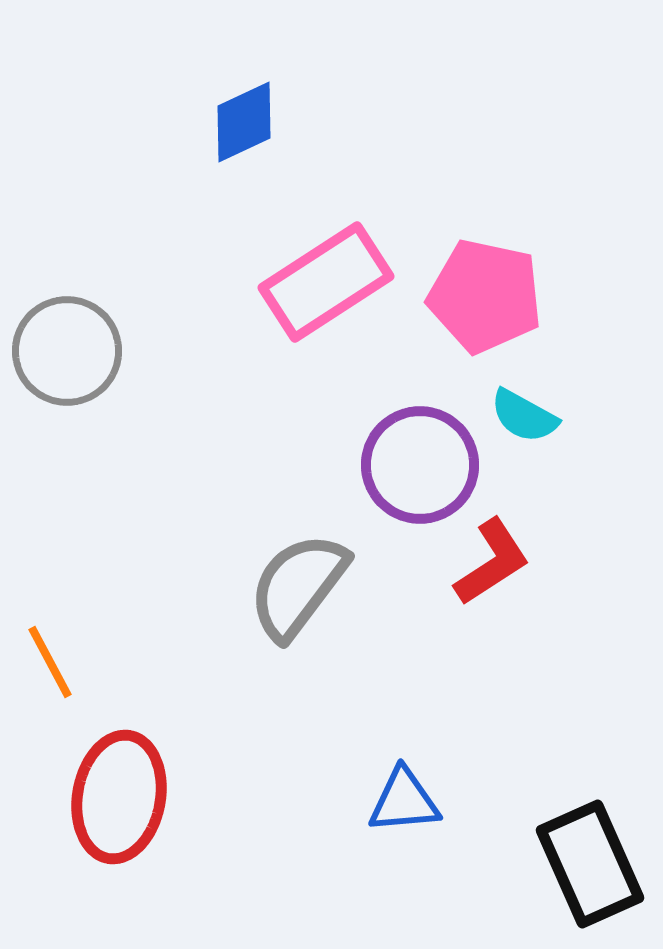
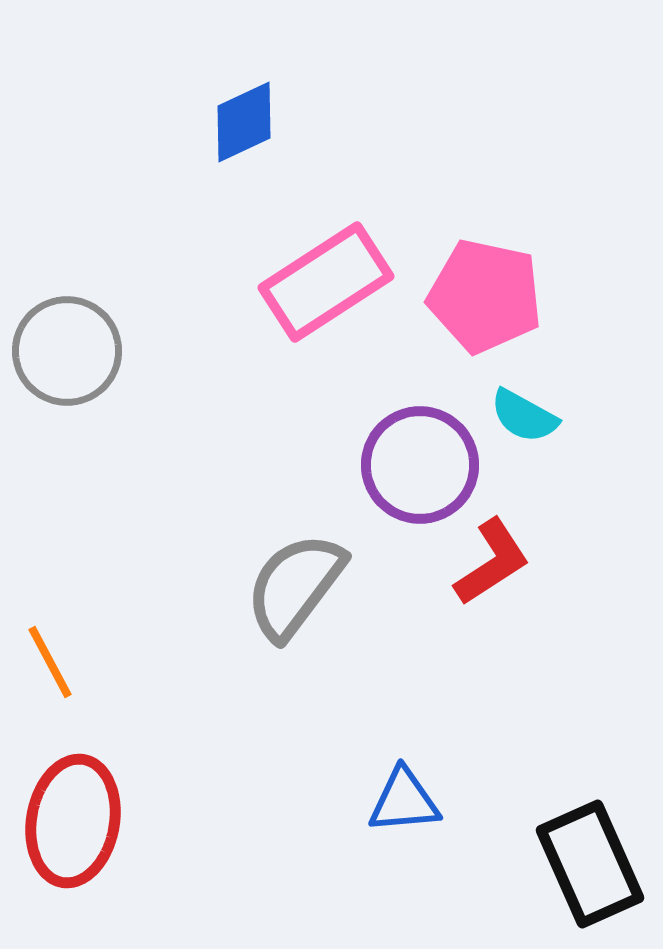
gray semicircle: moved 3 px left
red ellipse: moved 46 px left, 24 px down
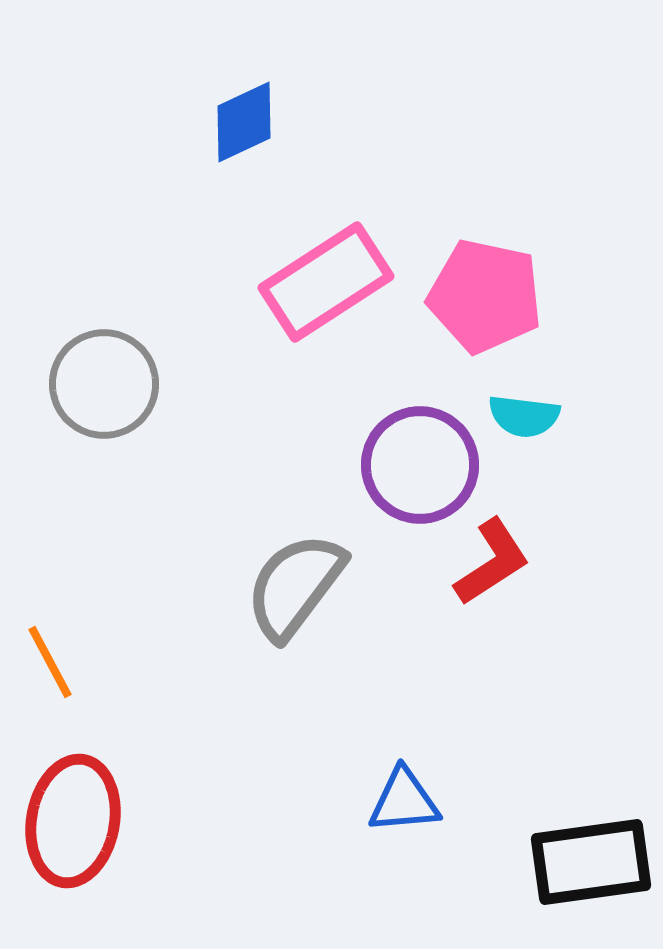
gray circle: moved 37 px right, 33 px down
cyan semicircle: rotated 22 degrees counterclockwise
black rectangle: moved 1 px right, 2 px up; rotated 74 degrees counterclockwise
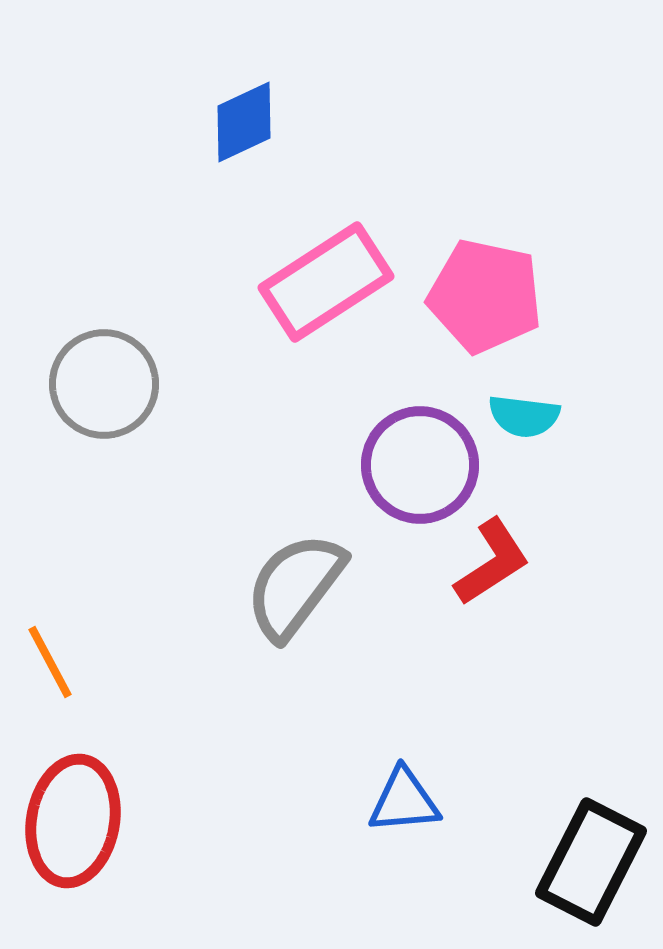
black rectangle: rotated 55 degrees counterclockwise
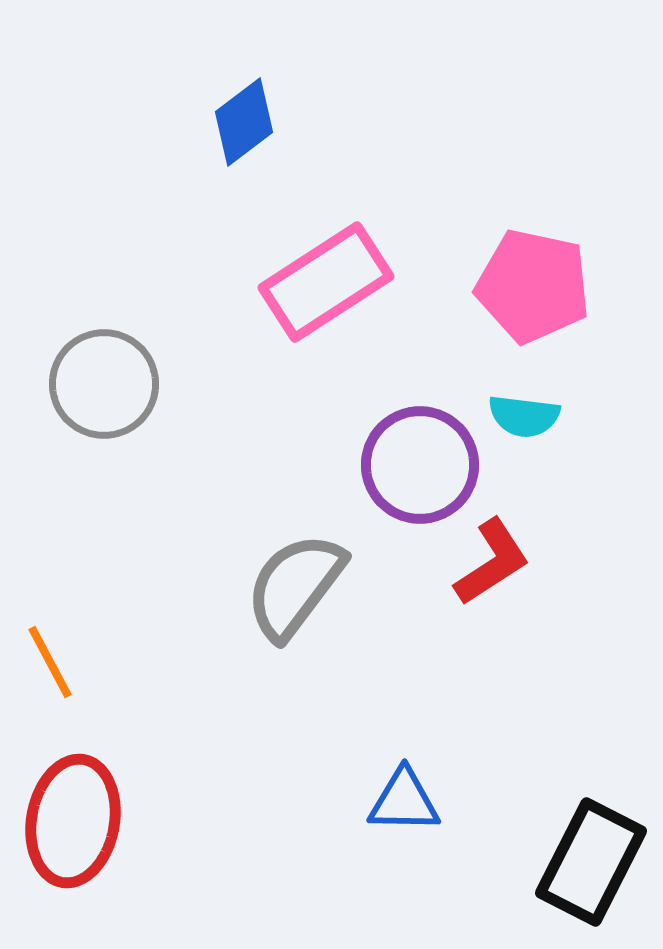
blue diamond: rotated 12 degrees counterclockwise
pink pentagon: moved 48 px right, 10 px up
blue triangle: rotated 6 degrees clockwise
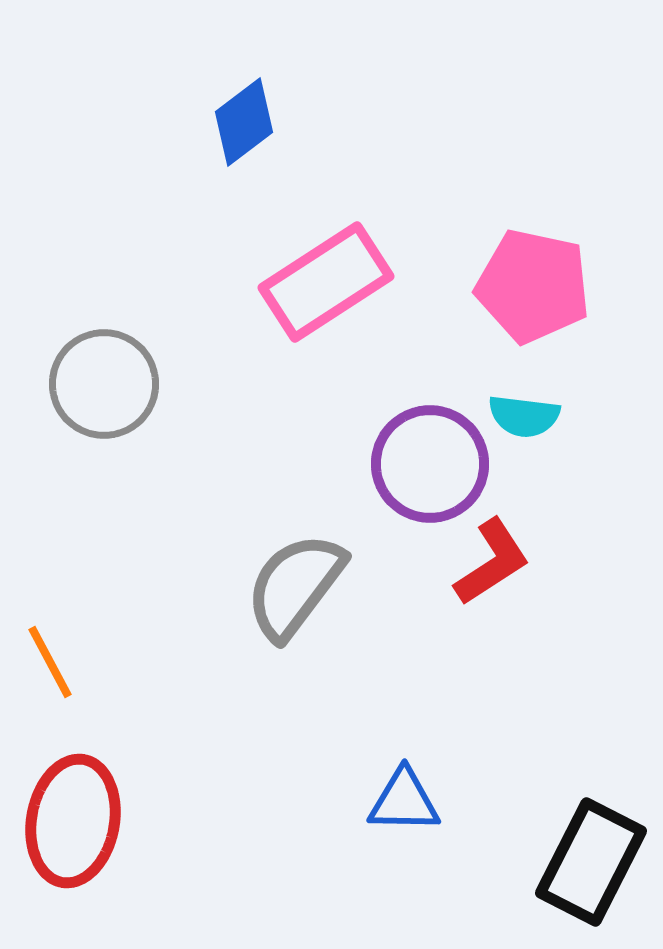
purple circle: moved 10 px right, 1 px up
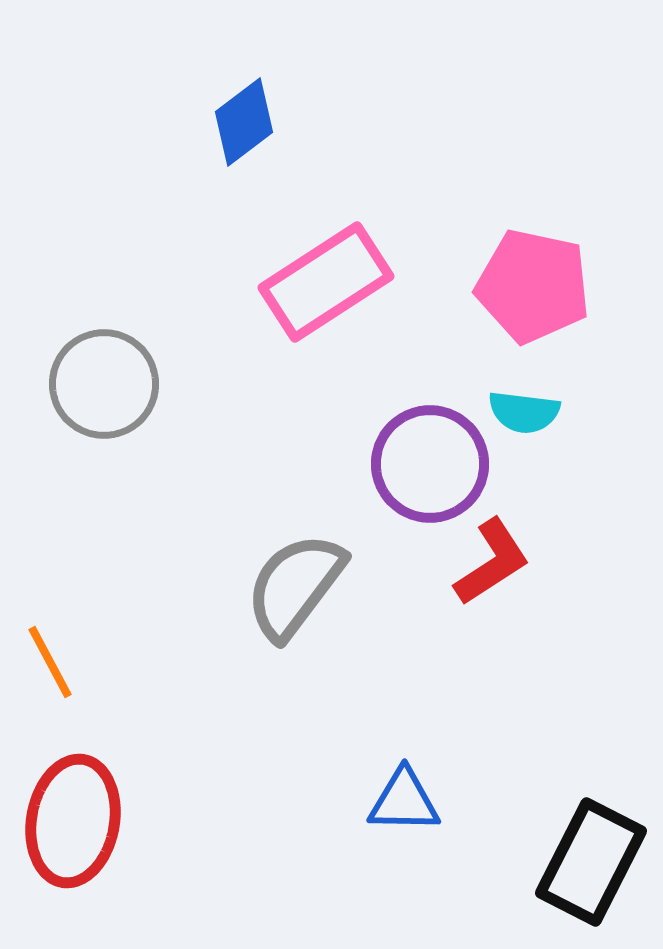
cyan semicircle: moved 4 px up
